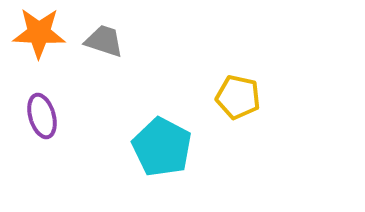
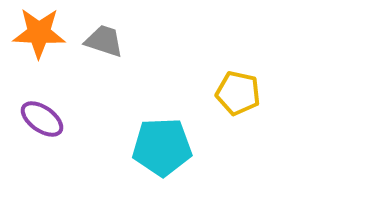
yellow pentagon: moved 4 px up
purple ellipse: moved 3 px down; rotated 39 degrees counterclockwise
cyan pentagon: rotated 30 degrees counterclockwise
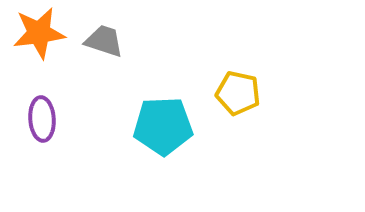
orange star: rotated 10 degrees counterclockwise
purple ellipse: rotated 51 degrees clockwise
cyan pentagon: moved 1 px right, 21 px up
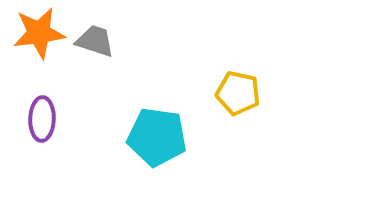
gray trapezoid: moved 9 px left
purple ellipse: rotated 6 degrees clockwise
cyan pentagon: moved 6 px left, 11 px down; rotated 10 degrees clockwise
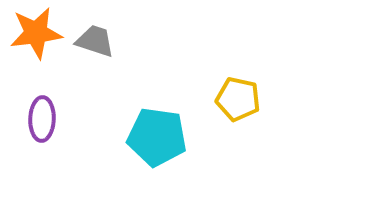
orange star: moved 3 px left
yellow pentagon: moved 6 px down
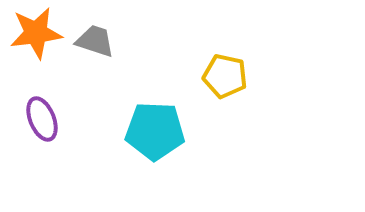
yellow pentagon: moved 13 px left, 23 px up
purple ellipse: rotated 24 degrees counterclockwise
cyan pentagon: moved 2 px left, 6 px up; rotated 6 degrees counterclockwise
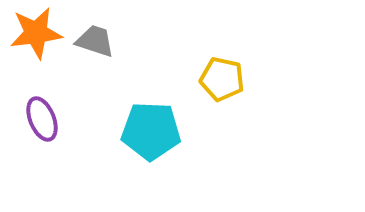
yellow pentagon: moved 3 px left, 3 px down
cyan pentagon: moved 4 px left
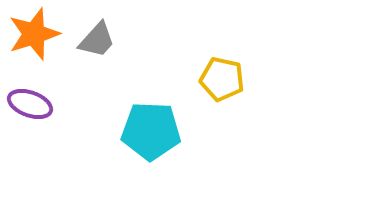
orange star: moved 2 px left, 1 px down; rotated 10 degrees counterclockwise
gray trapezoid: moved 2 px right, 1 px up; rotated 114 degrees clockwise
purple ellipse: moved 12 px left, 15 px up; rotated 48 degrees counterclockwise
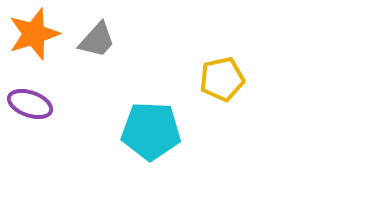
yellow pentagon: rotated 24 degrees counterclockwise
